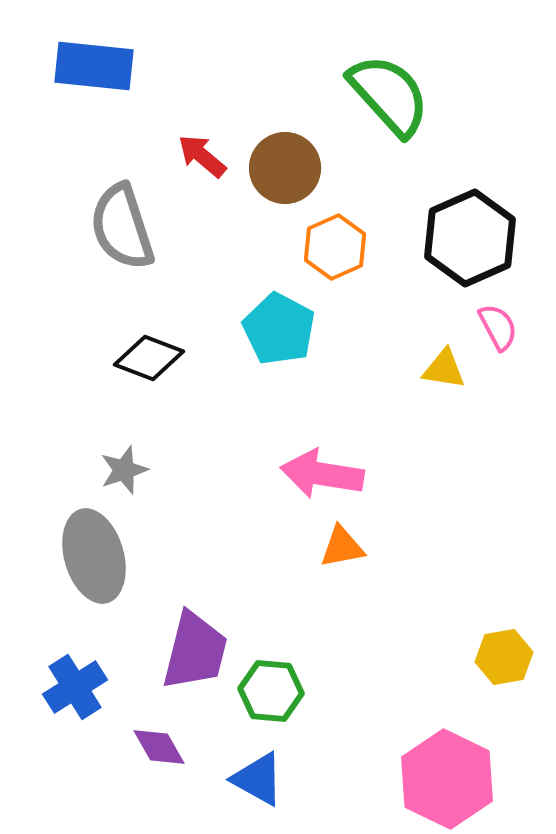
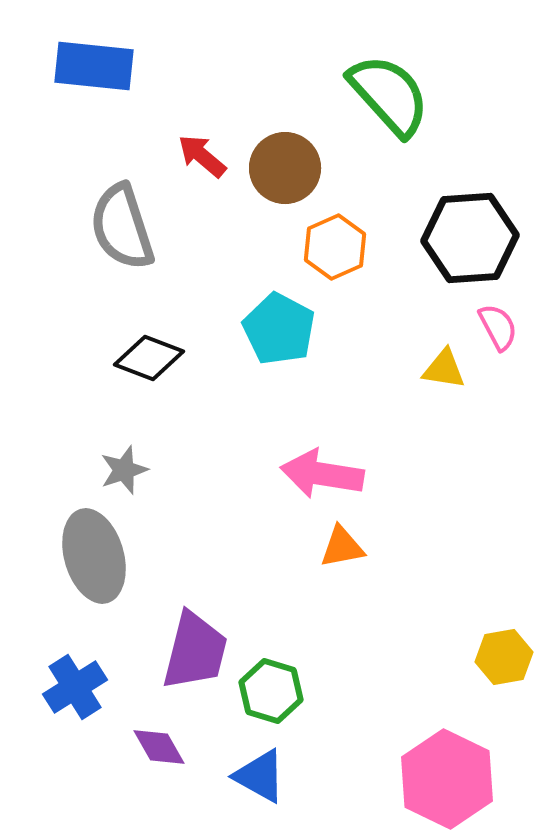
black hexagon: rotated 20 degrees clockwise
green hexagon: rotated 12 degrees clockwise
blue triangle: moved 2 px right, 3 px up
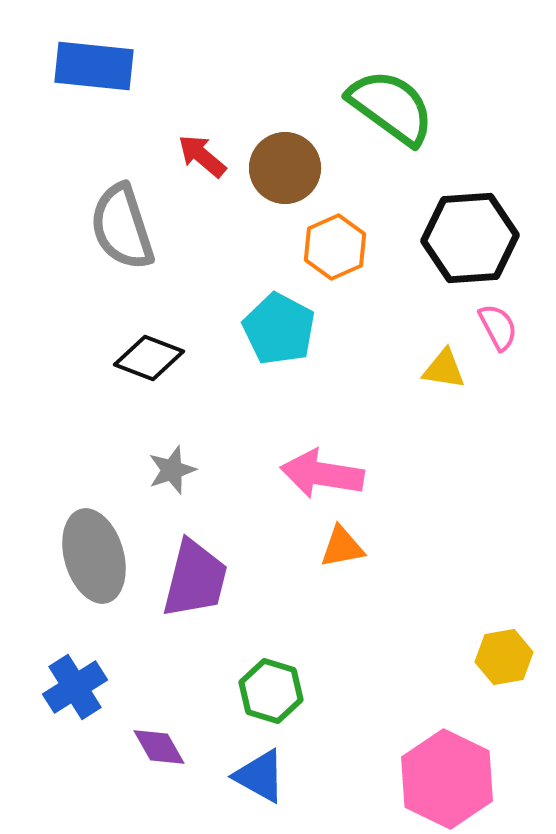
green semicircle: moved 2 px right, 12 px down; rotated 12 degrees counterclockwise
gray star: moved 48 px right
purple trapezoid: moved 72 px up
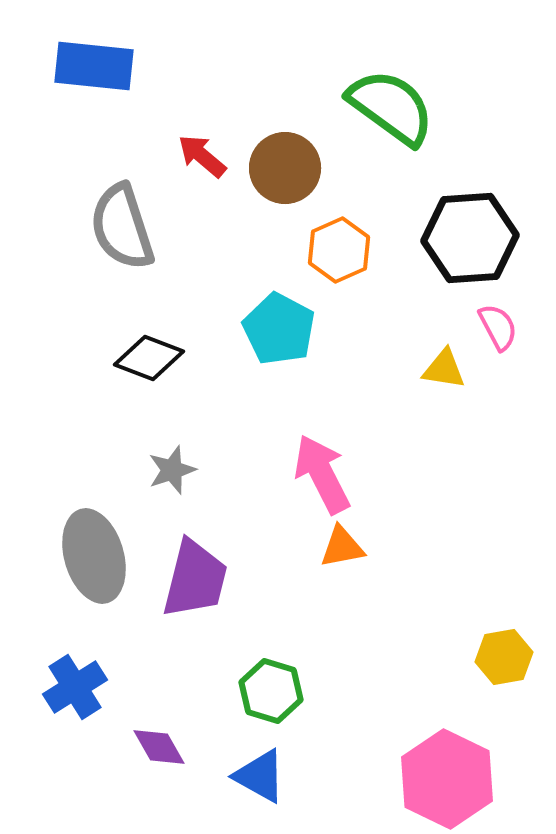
orange hexagon: moved 4 px right, 3 px down
pink arrow: rotated 54 degrees clockwise
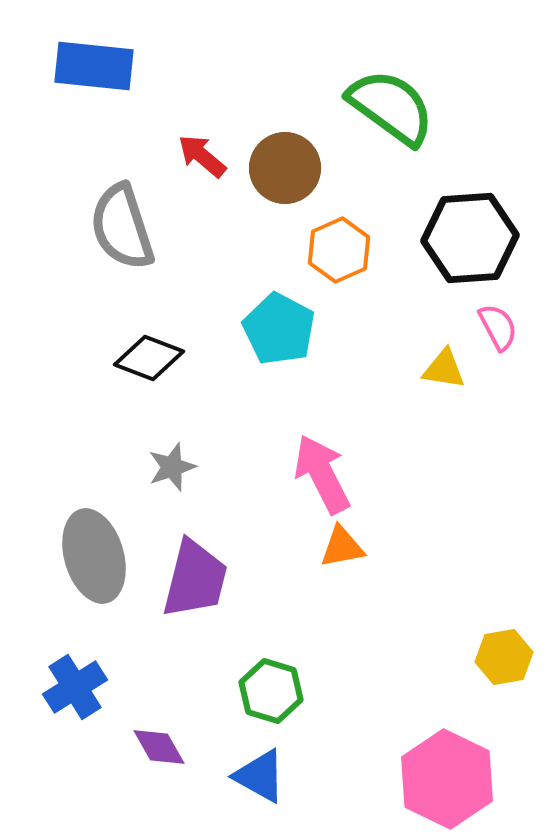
gray star: moved 3 px up
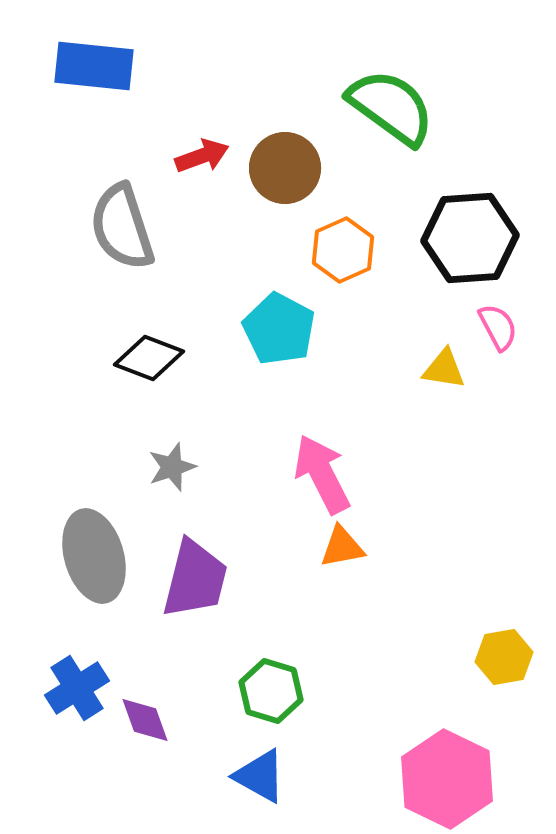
red arrow: rotated 120 degrees clockwise
orange hexagon: moved 4 px right
blue cross: moved 2 px right, 1 px down
purple diamond: moved 14 px left, 27 px up; rotated 10 degrees clockwise
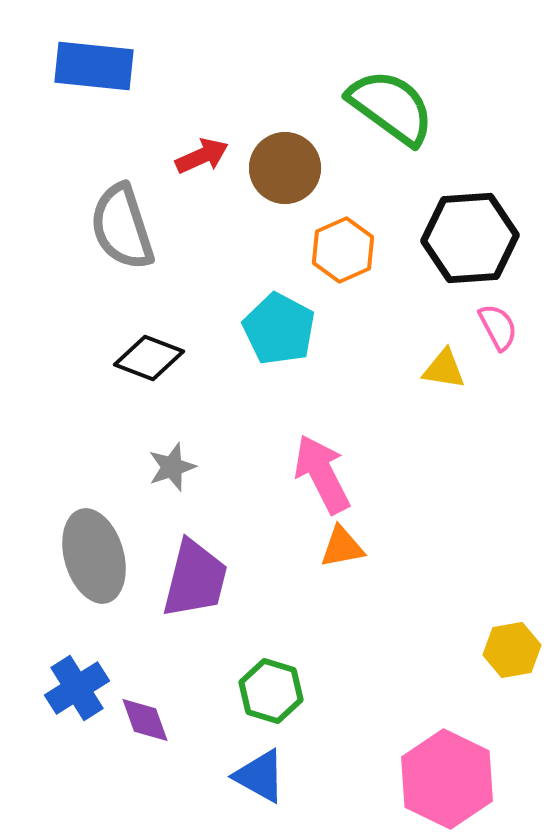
red arrow: rotated 4 degrees counterclockwise
yellow hexagon: moved 8 px right, 7 px up
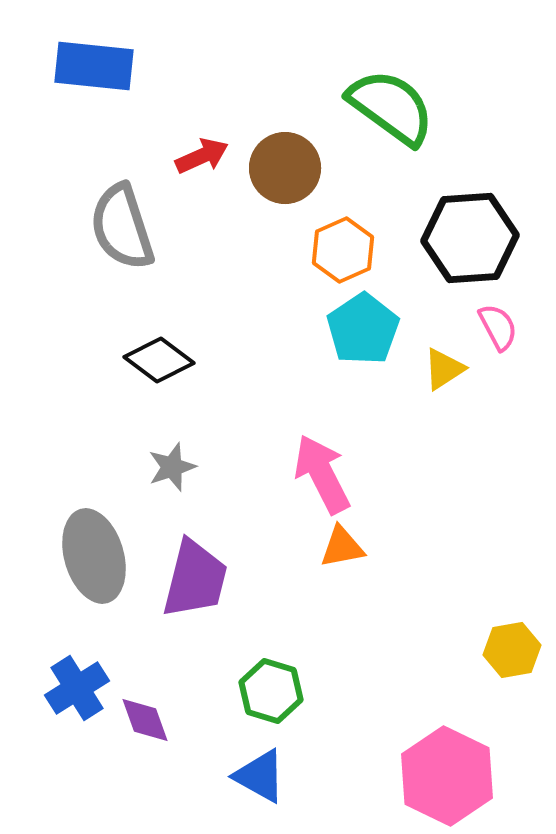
cyan pentagon: moved 84 px right; rotated 10 degrees clockwise
black diamond: moved 10 px right, 2 px down; rotated 16 degrees clockwise
yellow triangle: rotated 42 degrees counterclockwise
pink hexagon: moved 3 px up
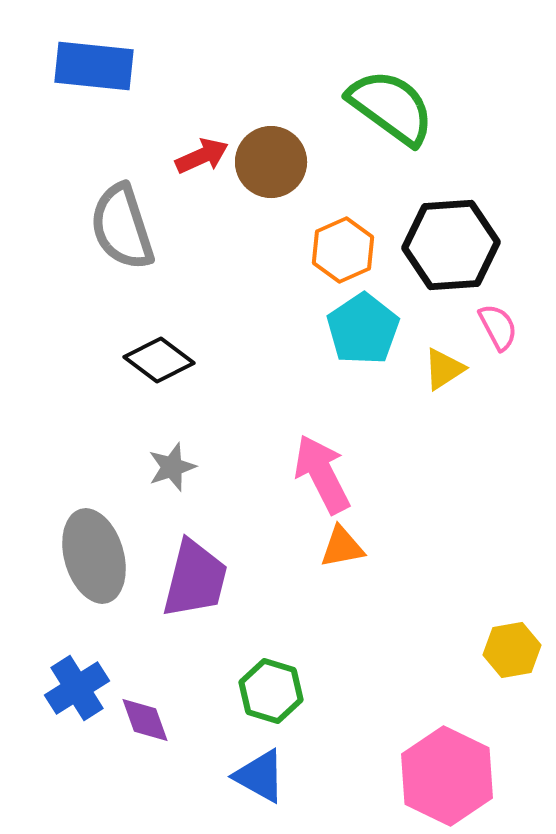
brown circle: moved 14 px left, 6 px up
black hexagon: moved 19 px left, 7 px down
